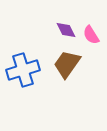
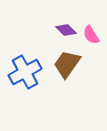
purple diamond: rotated 20 degrees counterclockwise
blue cross: moved 2 px right, 2 px down; rotated 12 degrees counterclockwise
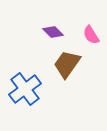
purple diamond: moved 13 px left, 2 px down
blue cross: moved 17 px down; rotated 8 degrees counterclockwise
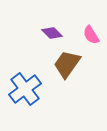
purple diamond: moved 1 px left, 1 px down
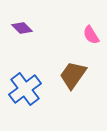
purple diamond: moved 30 px left, 5 px up
brown trapezoid: moved 6 px right, 11 px down
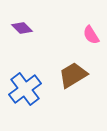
brown trapezoid: rotated 24 degrees clockwise
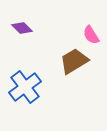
brown trapezoid: moved 1 px right, 14 px up
blue cross: moved 2 px up
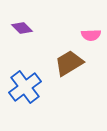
pink semicircle: rotated 60 degrees counterclockwise
brown trapezoid: moved 5 px left, 2 px down
